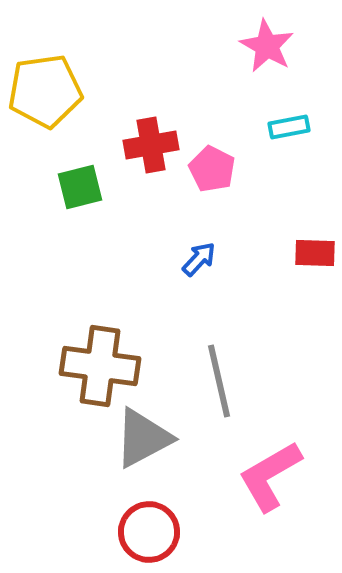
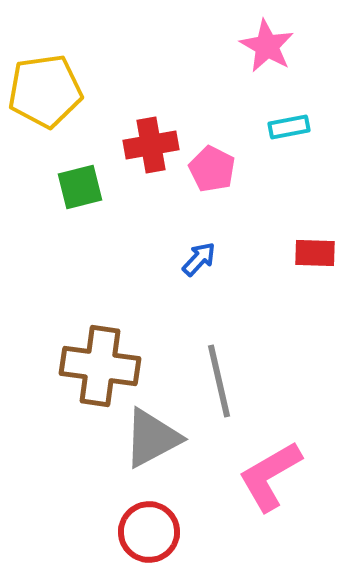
gray triangle: moved 9 px right
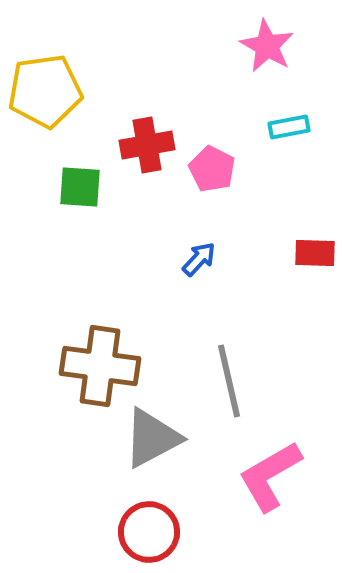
red cross: moved 4 px left
green square: rotated 18 degrees clockwise
gray line: moved 10 px right
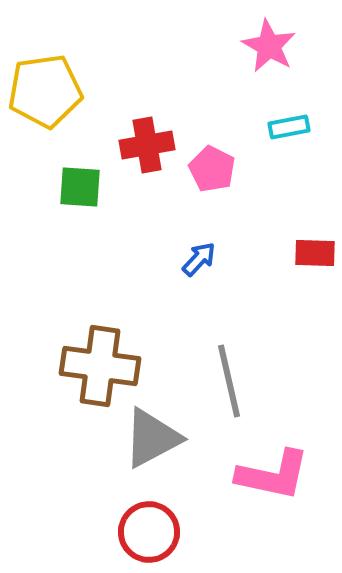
pink star: moved 2 px right
pink L-shape: moved 3 px right, 1 px up; rotated 138 degrees counterclockwise
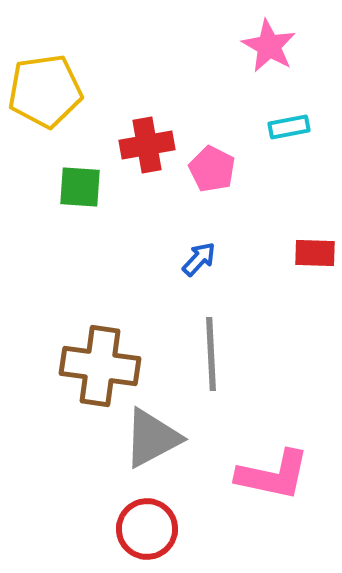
gray line: moved 18 px left, 27 px up; rotated 10 degrees clockwise
red circle: moved 2 px left, 3 px up
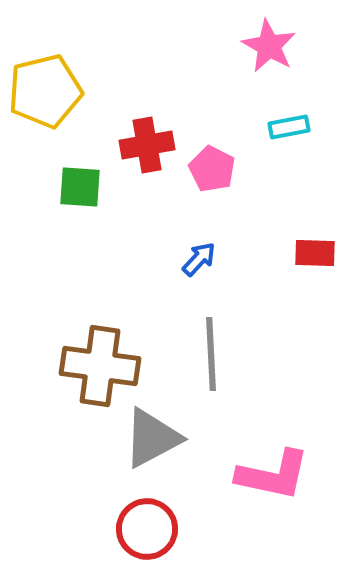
yellow pentagon: rotated 6 degrees counterclockwise
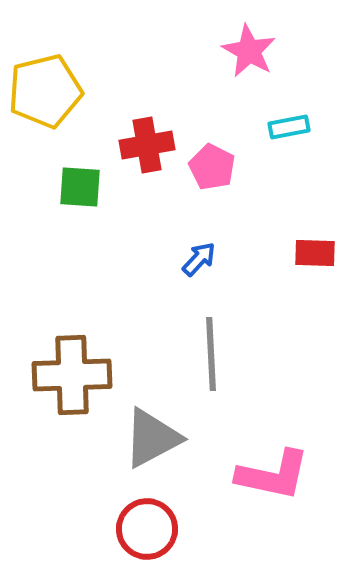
pink star: moved 20 px left, 5 px down
pink pentagon: moved 2 px up
brown cross: moved 28 px left, 9 px down; rotated 10 degrees counterclockwise
